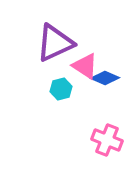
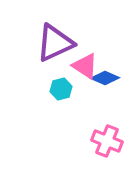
pink cross: moved 1 px down
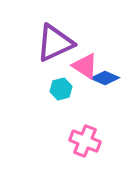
pink cross: moved 22 px left
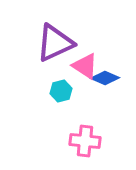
cyan hexagon: moved 2 px down
pink cross: rotated 16 degrees counterclockwise
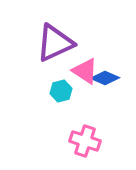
pink triangle: moved 5 px down
pink cross: rotated 12 degrees clockwise
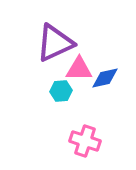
pink triangle: moved 6 px left, 2 px up; rotated 32 degrees counterclockwise
blue diamond: rotated 36 degrees counterclockwise
cyan hexagon: rotated 10 degrees clockwise
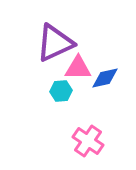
pink triangle: moved 1 px left, 1 px up
pink cross: moved 3 px right; rotated 16 degrees clockwise
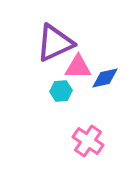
pink triangle: moved 1 px up
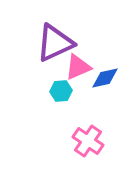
pink triangle: rotated 24 degrees counterclockwise
